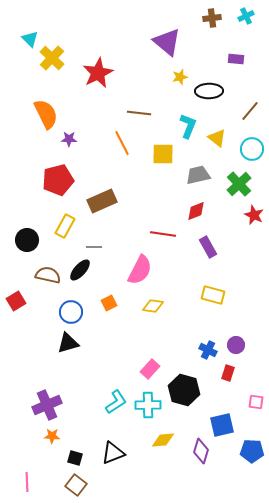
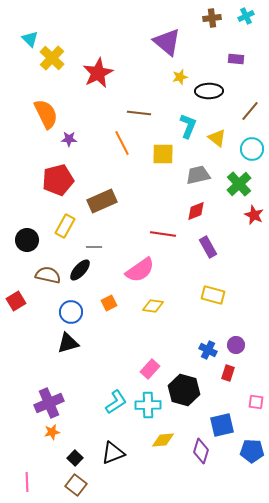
pink semicircle at (140, 270): rotated 28 degrees clockwise
purple cross at (47, 405): moved 2 px right, 2 px up
orange star at (52, 436): moved 4 px up; rotated 14 degrees counterclockwise
black square at (75, 458): rotated 28 degrees clockwise
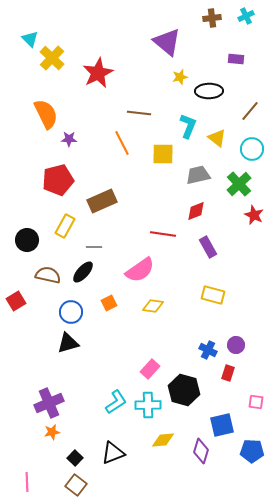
black ellipse at (80, 270): moved 3 px right, 2 px down
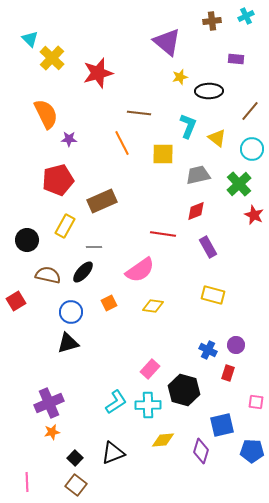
brown cross at (212, 18): moved 3 px down
red star at (98, 73): rotated 12 degrees clockwise
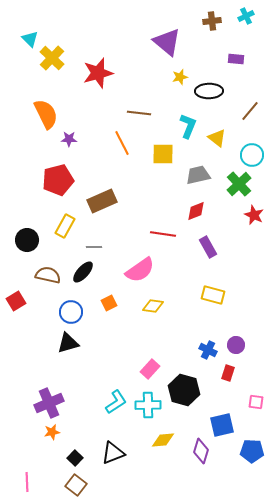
cyan circle at (252, 149): moved 6 px down
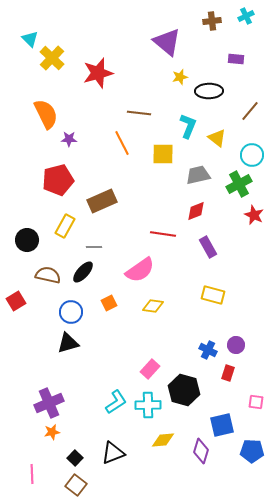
green cross at (239, 184): rotated 15 degrees clockwise
pink line at (27, 482): moved 5 px right, 8 px up
